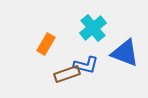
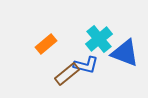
cyan cross: moved 6 px right, 11 px down
orange rectangle: rotated 20 degrees clockwise
brown rectangle: rotated 20 degrees counterclockwise
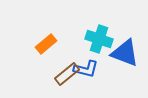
cyan cross: rotated 32 degrees counterclockwise
blue L-shape: moved 4 px down
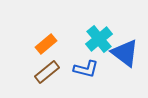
cyan cross: rotated 32 degrees clockwise
blue triangle: rotated 16 degrees clockwise
brown rectangle: moved 20 px left, 2 px up
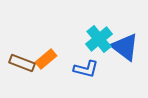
orange rectangle: moved 15 px down
blue triangle: moved 6 px up
brown rectangle: moved 25 px left, 9 px up; rotated 60 degrees clockwise
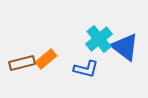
brown rectangle: rotated 35 degrees counterclockwise
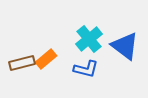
cyan cross: moved 10 px left
blue triangle: moved 1 px up
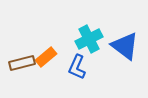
cyan cross: rotated 12 degrees clockwise
orange rectangle: moved 2 px up
blue L-shape: moved 9 px left, 2 px up; rotated 100 degrees clockwise
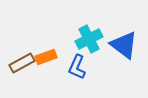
blue triangle: moved 1 px left, 1 px up
orange rectangle: rotated 20 degrees clockwise
brown rectangle: rotated 15 degrees counterclockwise
